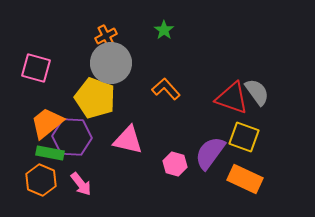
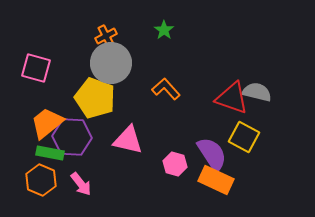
gray semicircle: rotated 40 degrees counterclockwise
yellow square: rotated 8 degrees clockwise
purple semicircle: moved 2 px right, 1 px down; rotated 111 degrees clockwise
orange rectangle: moved 29 px left, 1 px down
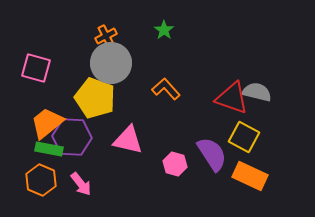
green rectangle: moved 1 px left, 4 px up
orange rectangle: moved 34 px right, 4 px up
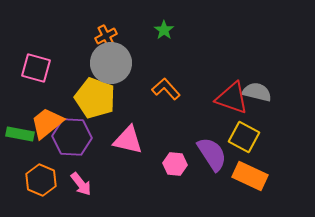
green rectangle: moved 29 px left, 15 px up
pink hexagon: rotated 10 degrees counterclockwise
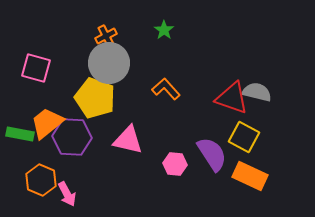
gray circle: moved 2 px left
pink arrow: moved 14 px left, 10 px down; rotated 10 degrees clockwise
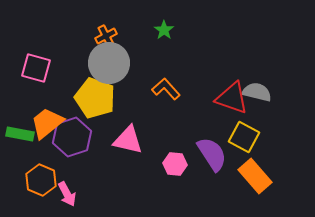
purple hexagon: rotated 21 degrees counterclockwise
orange rectangle: moved 5 px right; rotated 24 degrees clockwise
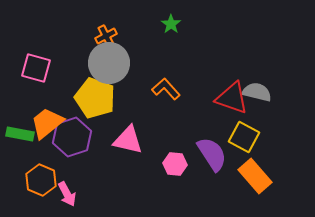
green star: moved 7 px right, 6 px up
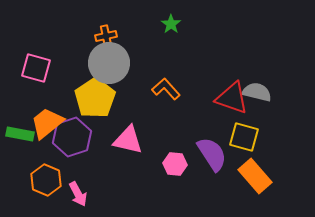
orange cross: rotated 15 degrees clockwise
yellow pentagon: rotated 18 degrees clockwise
yellow square: rotated 12 degrees counterclockwise
orange hexagon: moved 5 px right
pink arrow: moved 11 px right
